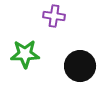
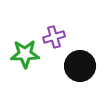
purple cross: moved 21 px down; rotated 25 degrees counterclockwise
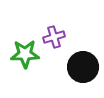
black circle: moved 3 px right, 1 px down
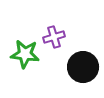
green star: rotated 8 degrees clockwise
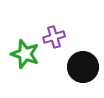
green star: rotated 12 degrees clockwise
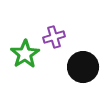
green star: rotated 20 degrees clockwise
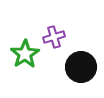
black circle: moved 2 px left
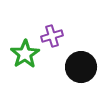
purple cross: moved 2 px left, 1 px up
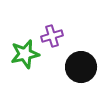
green star: rotated 20 degrees clockwise
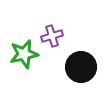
green star: moved 1 px left
